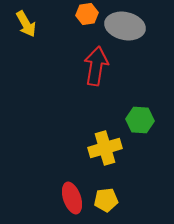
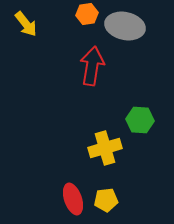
yellow arrow: rotated 8 degrees counterclockwise
red arrow: moved 4 px left
red ellipse: moved 1 px right, 1 px down
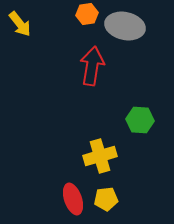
yellow arrow: moved 6 px left
yellow cross: moved 5 px left, 8 px down
yellow pentagon: moved 1 px up
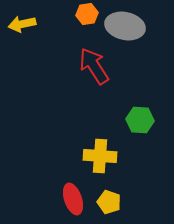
yellow arrow: moved 2 px right; rotated 116 degrees clockwise
red arrow: moved 2 px right; rotated 42 degrees counterclockwise
yellow cross: rotated 20 degrees clockwise
yellow pentagon: moved 3 px right, 3 px down; rotated 25 degrees clockwise
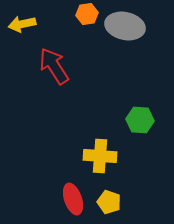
red arrow: moved 40 px left
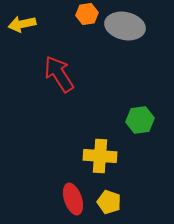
red arrow: moved 5 px right, 8 px down
green hexagon: rotated 12 degrees counterclockwise
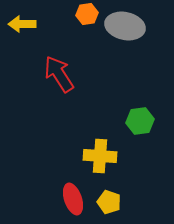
yellow arrow: rotated 12 degrees clockwise
green hexagon: moved 1 px down
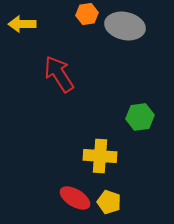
green hexagon: moved 4 px up
red ellipse: moved 2 px right, 1 px up; rotated 40 degrees counterclockwise
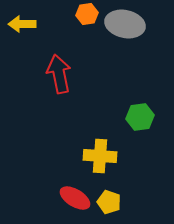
gray ellipse: moved 2 px up
red arrow: rotated 21 degrees clockwise
